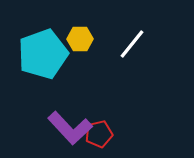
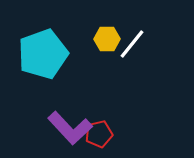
yellow hexagon: moved 27 px right
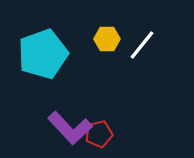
white line: moved 10 px right, 1 px down
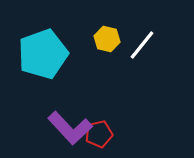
yellow hexagon: rotated 15 degrees clockwise
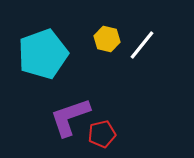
purple L-shape: moved 11 px up; rotated 114 degrees clockwise
red pentagon: moved 3 px right
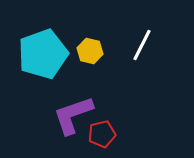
yellow hexagon: moved 17 px left, 12 px down
white line: rotated 12 degrees counterclockwise
purple L-shape: moved 3 px right, 2 px up
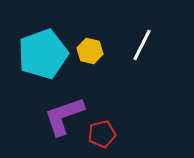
purple L-shape: moved 9 px left, 1 px down
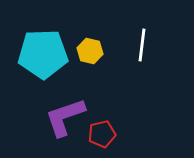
white line: rotated 20 degrees counterclockwise
cyan pentagon: rotated 18 degrees clockwise
purple L-shape: moved 1 px right, 1 px down
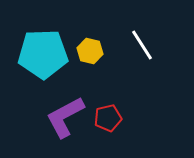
white line: rotated 40 degrees counterclockwise
purple L-shape: rotated 9 degrees counterclockwise
red pentagon: moved 6 px right, 16 px up
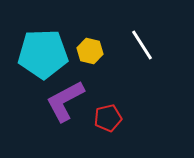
purple L-shape: moved 16 px up
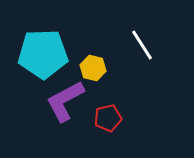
yellow hexagon: moved 3 px right, 17 px down
